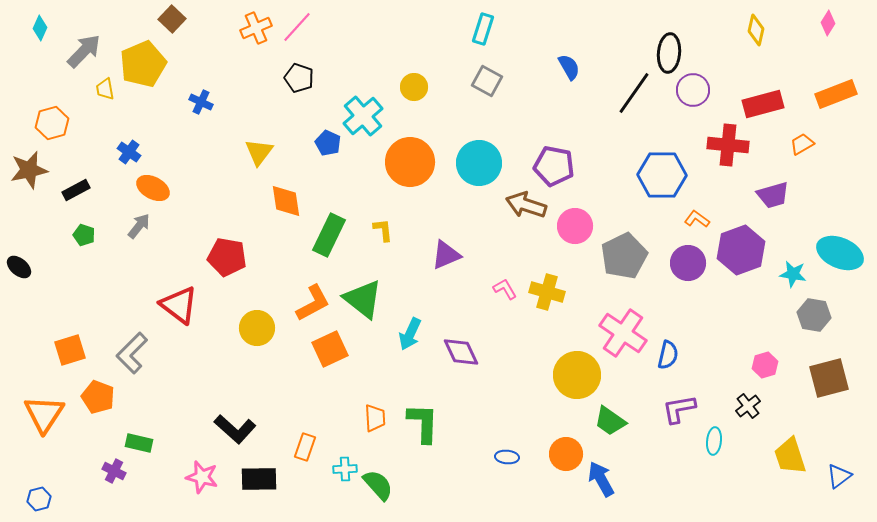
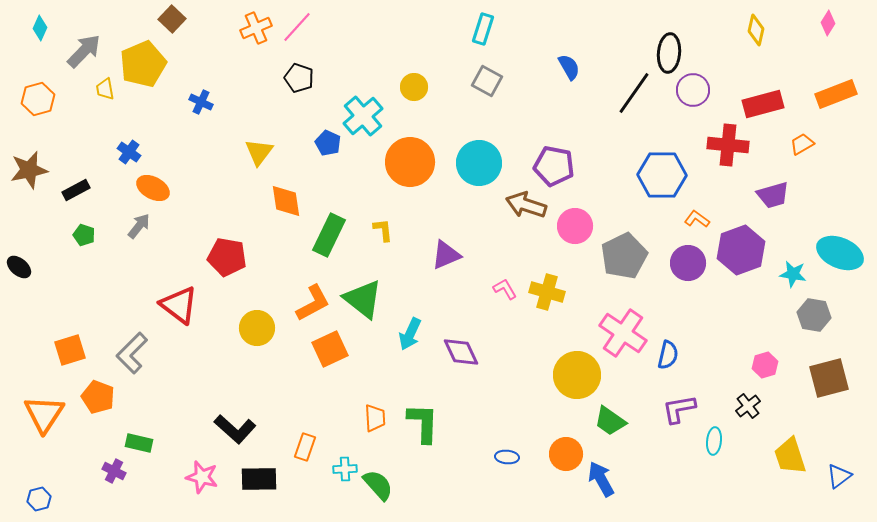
orange hexagon at (52, 123): moved 14 px left, 24 px up
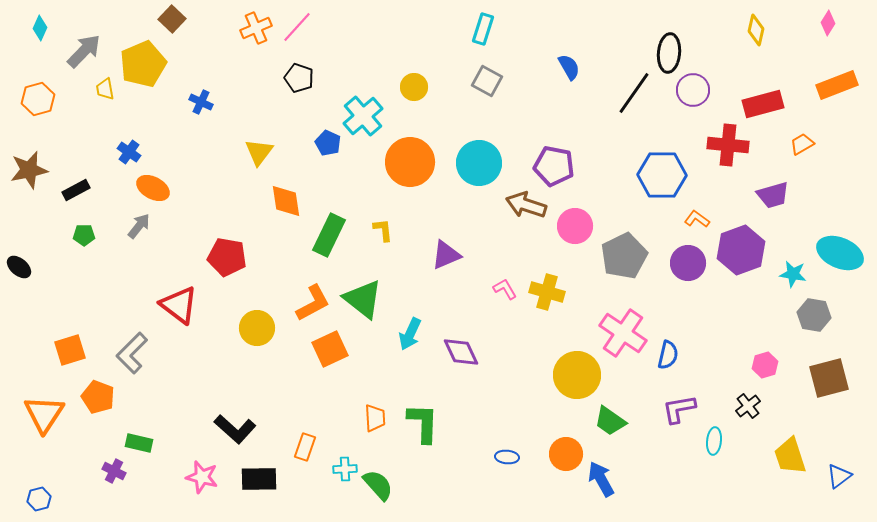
orange rectangle at (836, 94): moved 1 px right, 9 px up
green pentagon at (84, 235): rotated 20 degrees counterclockwise
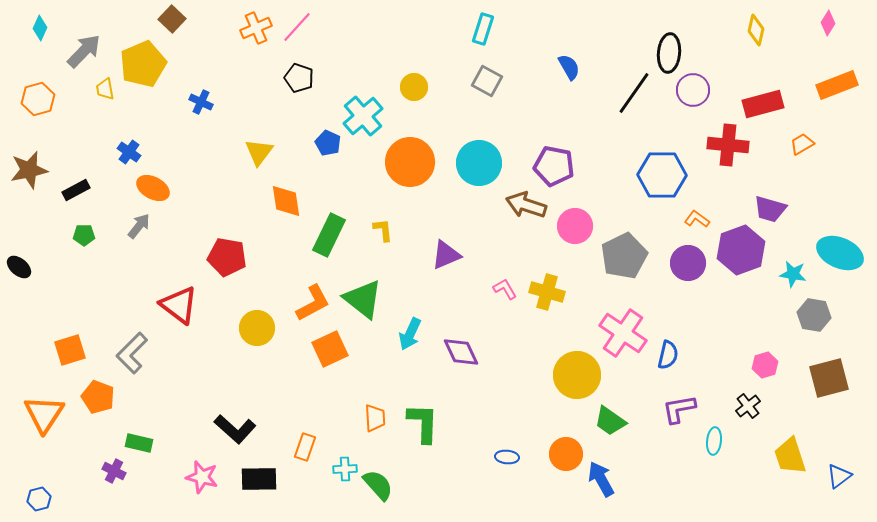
purple trapezoid at (773, 195): moved 3 px left, 14 px down; rotated 32 degrees clockwise
